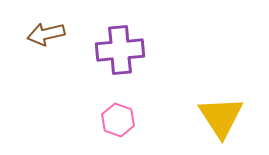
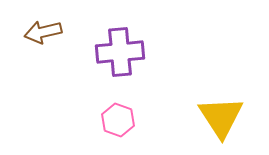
brown arrow: moved 3 px left, 2 px up
purple cross: moved 2 px down
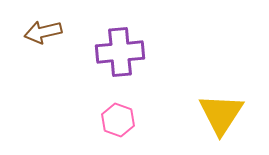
yellow triangle: moved 3 px up; rotated 6 degrees clockwise
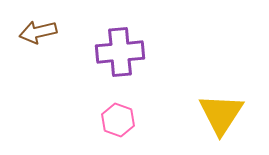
brown arrow: moved 5 px left
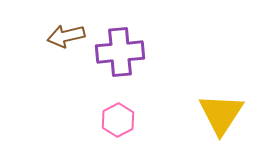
brown arrow: moved 28 px right, 4 px down
pink hexagon: rotated 12 degrees clockwise
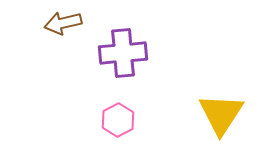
brown arrow: moved 3 px left, 13 px up
purple cross: moved 3 px right, 1 px down
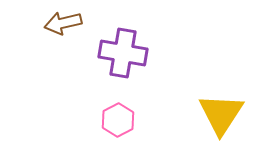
purple cross: rotated 15 degrees clockwise
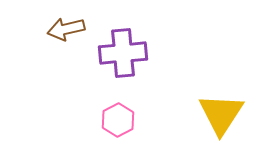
brown arrow: moved 3 px right, 6 px down
purple cross: rotated 15 degrees counterclockwise
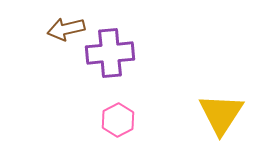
purple cross: moved 13 px left
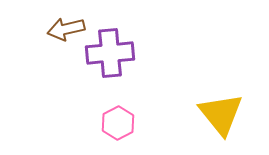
yellow triangle: rotated 12 degrees counterclockwise
pink hexagon: moved 3 px down
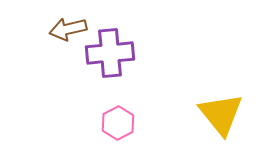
brown arrow: moved 2 px right
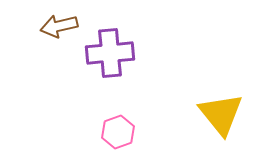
brown arrow: moved 9 px left, 3 px up
pink hexagon: moved 9 px down; rotated 8 degrees clockwise
